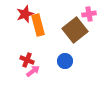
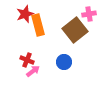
blue circle: moved 1 px left, 1 px down
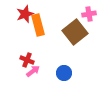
brown square: moved 2 px down
blue circle: moved 11 px down
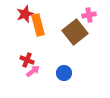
pink cross: moved 1 px down
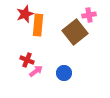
orange rectangle: rotated 20 degrees clockwise
pink arrow: moved 3 px right
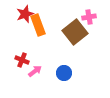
pink cross: moved 2 px down
orange rectangle: rotated 25 degrees counterclockwise
red cross: moved 5 px left
pink arrow: moved 1 px left
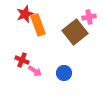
pink arrow: rotated 72 degrees clockwise
